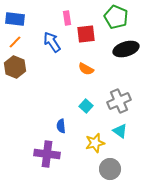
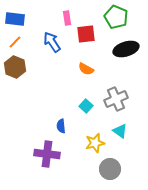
gray cross: moved 3 px left, 2 px up
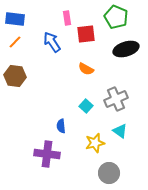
brown hexagon: moved 9 px down; rotated 15 degrees counterclockwise
gray circle: moved 1 px left, 4 px down
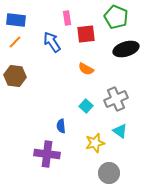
blue rectangle: moved 1 px right, 1 px down
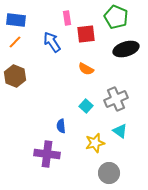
brown hexagon: rotated 15 degrees clockwise
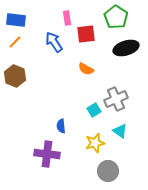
green pentagon: rotated 10 degrees clockwise
blue arrow: moved 2 px right
black ellipse: moved 1 px up
cyan square: moved 8 px right, 4 px down; rotated 16 degrees clockwise
gray circle: moved 1 px left, 2 px up
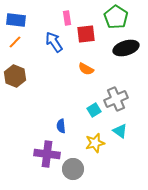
gray circle: moved 35 px left, 2 px up
